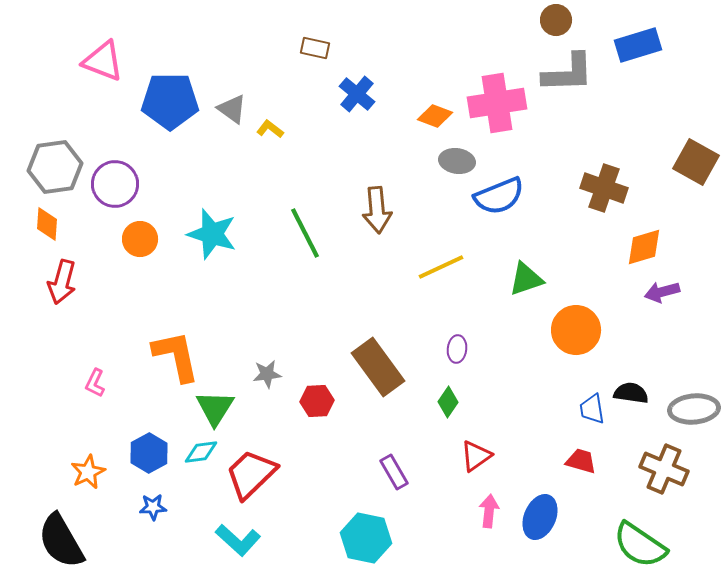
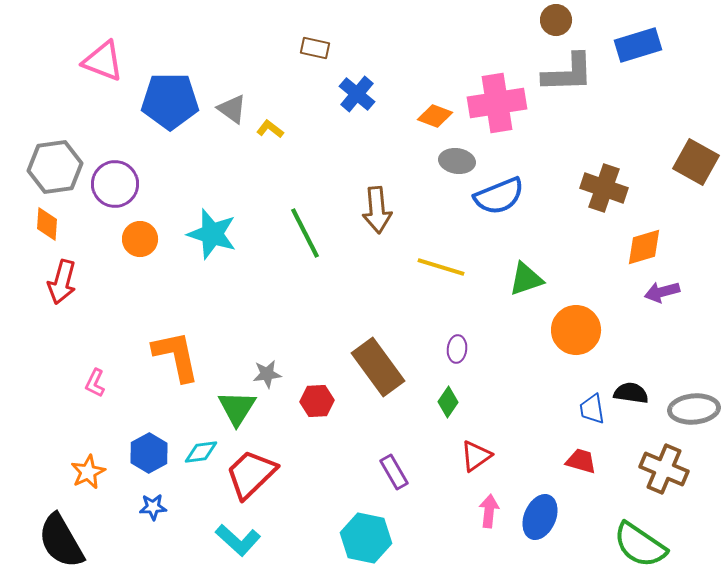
yellow line at (441, 267): rotated 42 degrees clockwise
green triangle at (215, 408): moved 22 px right
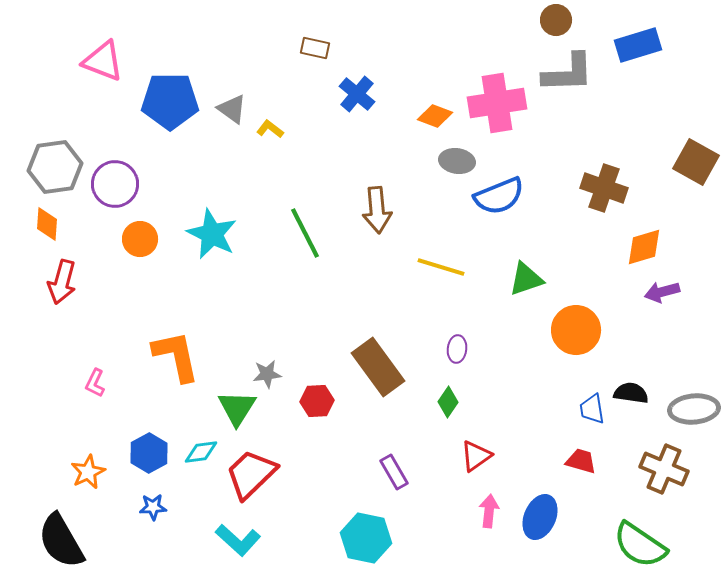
cyan star at (212, 234): rotated 9 degrees clockwise
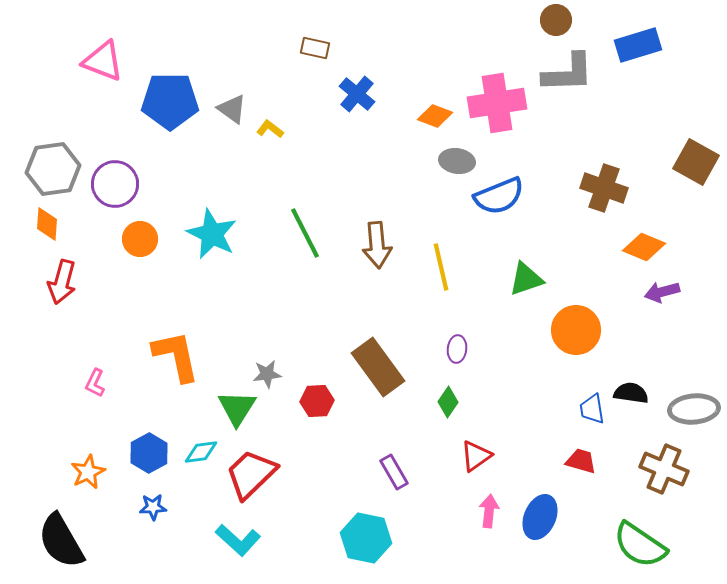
gray hexagon at (55, 167): moved 2 px left, 2 px down
brown arrow at (377, 210): moved 35 px down
orange diamond at (644, 247): rotated 39 degrees clockwise
yellow line at (441, 267): rotated 60 degrees clockwise
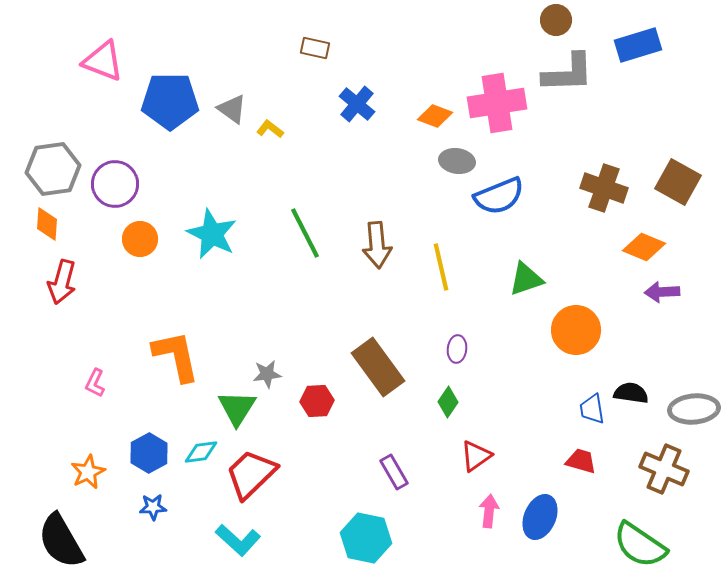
blue cross at (357, 94): moved 10 px down
brown square at (696, 162): moved 18 px left, 20 px down
purple arrow at (662, 292): rotated 12 degrees clockwise
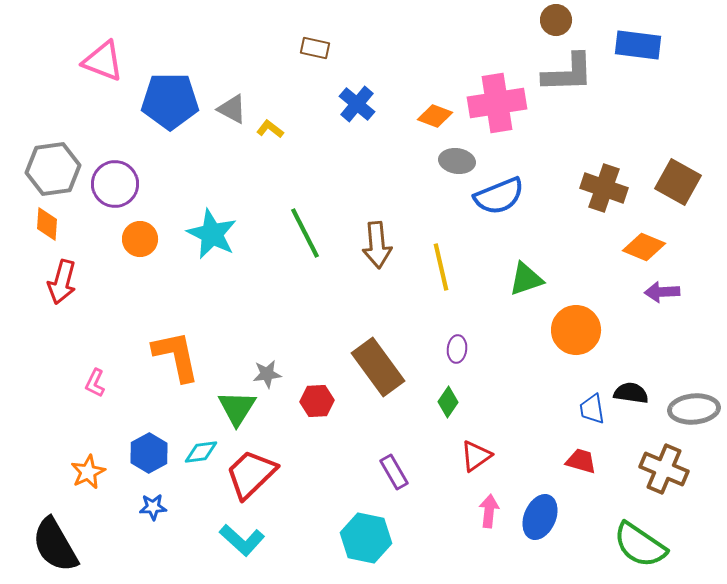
blue rectangle at (638, 45): rotated 24 degrees clockwise
gray triangle at (232, 109): rotated 8 degrees counterclockwise
cyan L-shape at (238, 540): moved 4 px right
black semicircle at (61, 541): moved 6 px left, 4 px down
